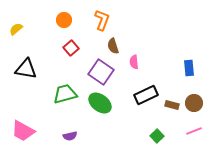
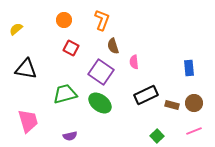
red square: rotated 21 degrees counterclockwise
pink trapezoid: moved 5 px right, 10 px up; rotated 135 degrees counterclockwise
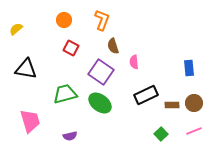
brown rectangle: rotated 16 degrees counterclockwise
pink trapezoid: moved 2 px right
green square: moved 4 px right, 2 px up
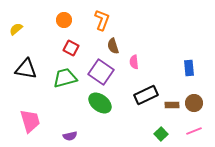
green trapezoid: moved 16 px up
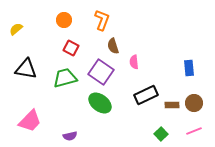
pink trapezoid: rotated 60 degrees clockwise
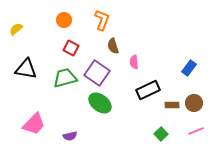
blue rectangle: rotated 42 degrees clockwise
purple square: moved 4 px left, 1 px down
black rectangle: moved 2 px right, 5 px up
pink trapezoid: moved 4 px right, 3 px down
pink line: moved 2 px right
